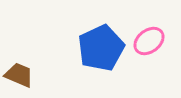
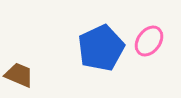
pink ellipse: rotated 16 degrees counterclockwise
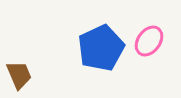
brown trapezoid: rotated 44 degrees clockwise
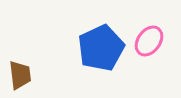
brown trapezoid: moved 1 px right; rotated 16 degrees clockwise
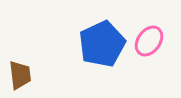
blue pentagon: moved 1 px right, 4 px up
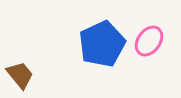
brown trapezoid: rotated 32 degrees counterclockwise
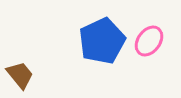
blue pentagon: moved 3 px up
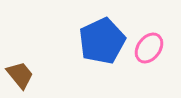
pink ellipse: moved 7 px down
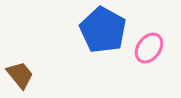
blue pentagon: moved 1 px right, 11 px up; rotated 18 degrees counterclockwise
